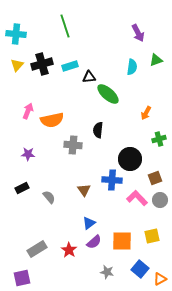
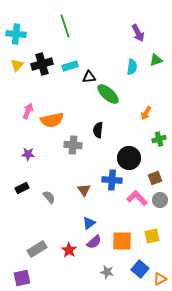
black circle: moved 1 px left, 1 px up
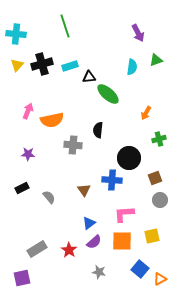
pink L-shape: moved 13 px left, 16 px down; rotated 50 degrees counterclockwise
gray star: moved 8 px left
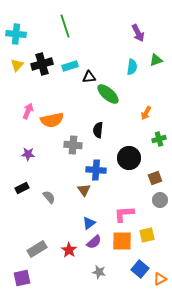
blue cross: moved 16 px left, 10 px up
yellow square: moved 5 px left, 1 px up
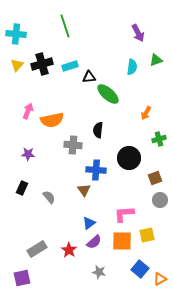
black rectangle: rotated 40 degrees counterclockwise
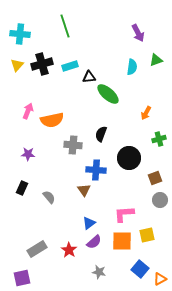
cyan cross: moved 4 px right
black semicircle: moved 3 px right, 4 px down; rotated 14 degrees clockwise
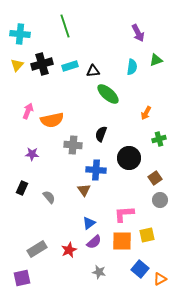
black triangle: moved 4 px right, 6 px up
purple star: moved 4 px right
brown square: rotated 16 degrees counterclockwise
red star: rotated 14 degrees clockwise
